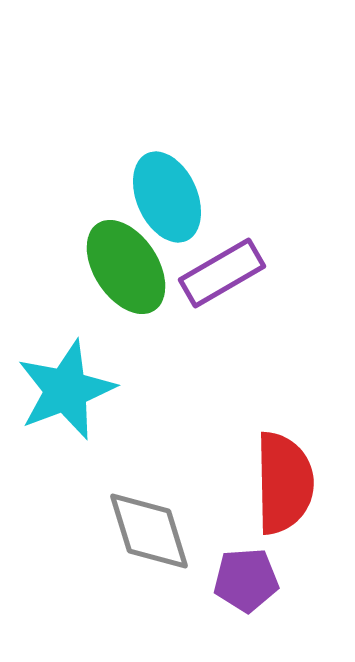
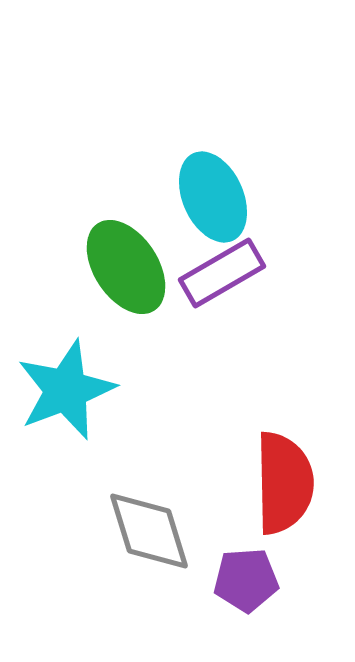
cyan ellipse: moved 46 px right
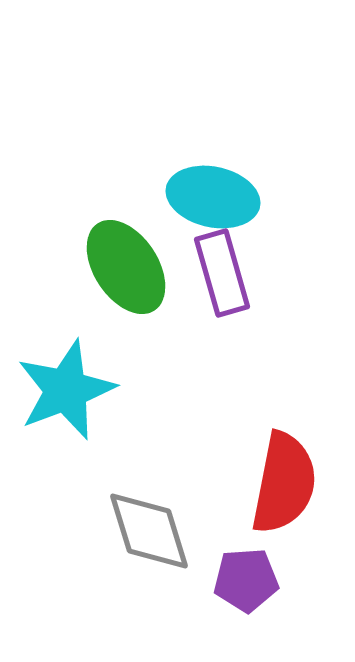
cyan ellipse: rotated 54 degrees counterclockwise
purple rectangle: rotated 76 degrees counterclockwise
red semicircle: rotated 12 degrees clockwise
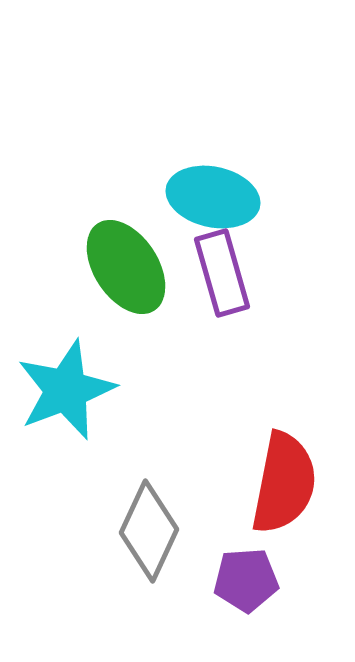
gray diamond: rotated 42 degrees clockwise
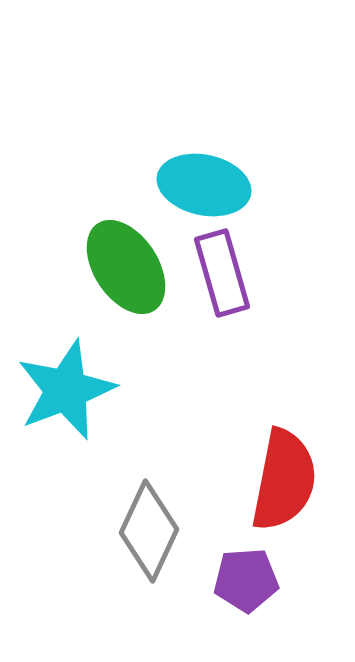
cyan ellipse: moved 9 px left, 12 px up
red semicircle: moved 3 px up
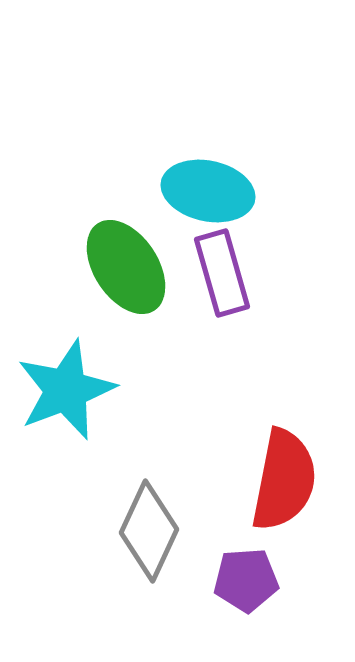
cyan ellipse: moved 4 px right, 6 px down
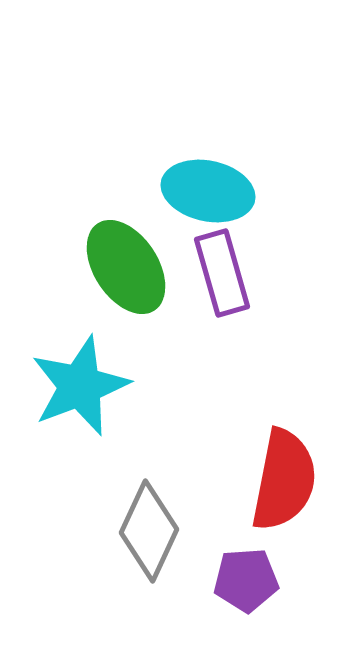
cyan star: moved 14 px right, 4 px up
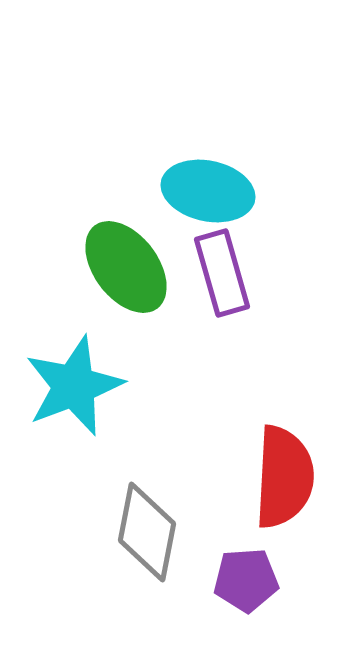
green ellipse: rotated 4 degrees counterclockwise
cyan star: moved 6 px left
red semicircle: moved 3 px up; rotated 8 degrees counterclockwise
gray diamond: moved 2 px left, 1 px down; rotated 14 degrees counterclockwise
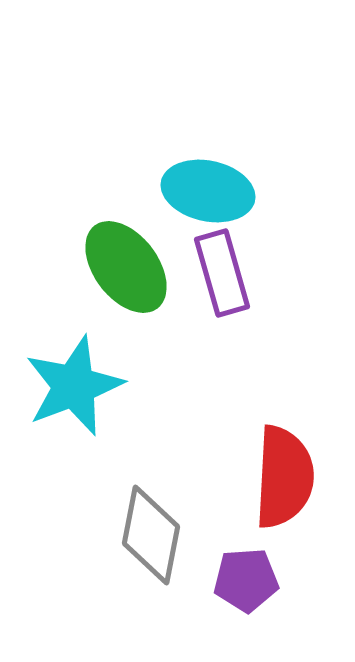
gray diamond: moved 4 px right, 3 px down
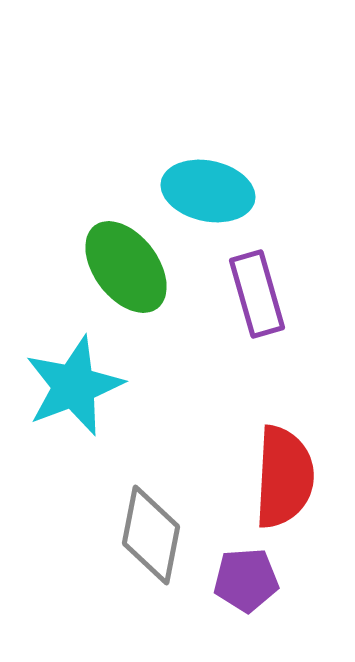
purple rectangle: moved 35 px right, 21 px down
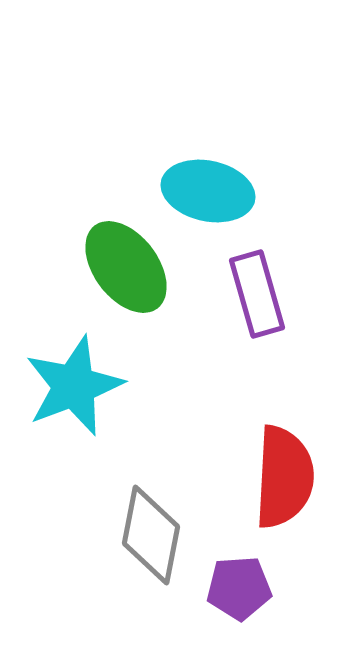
purple pentagon: moved 7 px left, 8 px down
